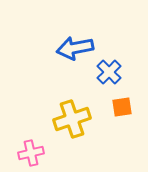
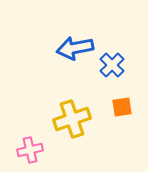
blue cross: moved 3 px right, 7 px up
pink cross: moved 1 px left, 3 px up
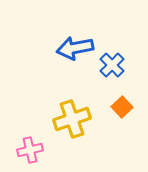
orange square: rotated 35 degrees counterclockwise
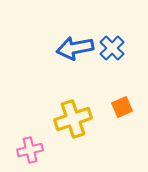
blue cross: moved 17 px up
orange square: rotated 20 degrees clockwise
yellow cross: moved 1 px right
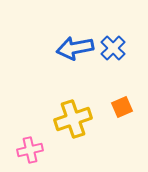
blue cross: moved 1 px right
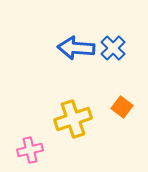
blue arrow: moved 1 px right; rotated 15 degrees clockwise
orange square: rotated 30 degrees counterclockwise
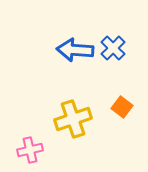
blue arrow: moved 1 px left, 2 px down
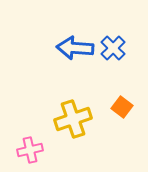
blue arrow: moved 2 px up
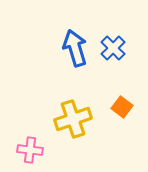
blue arrow: rotated 69 degrees clockwise
pink cross: rotated 20 degrees clockwise
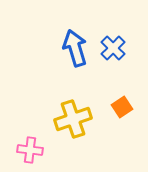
orange square: rotated 20 degrees clockwise
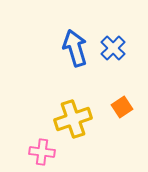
pink cross: moved 12 px right, 2 px down
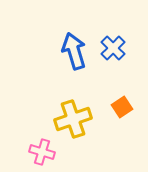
blue arrow: moved 1 px left, 3 px down
pink cross: rotated 10 degrees clockwise
